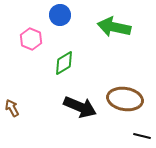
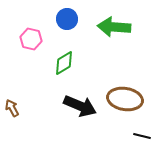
blue circle: moved 7 px right, 4 px down
green arrow: rotated 8 degrees counterclockwise
pink hexagon: rotated 10 degrees counterclockwise
black arrow: moved 1 px up
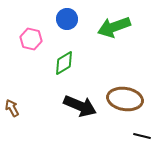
green arrow: rotated 24 degrees counterclockwise
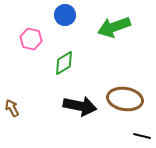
blue circle: moved 2 px left, 4 px up
black arrow: rotated 12 degrees counterclockwise
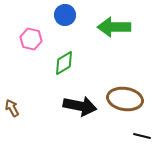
green arrow: rotated 20 degrees clockwise
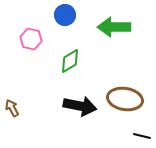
green diamond: moved 6 px right, 2 px up
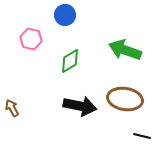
green arrow: moved 11 px right, 23 px down; rotated 20 degrees clockwise
